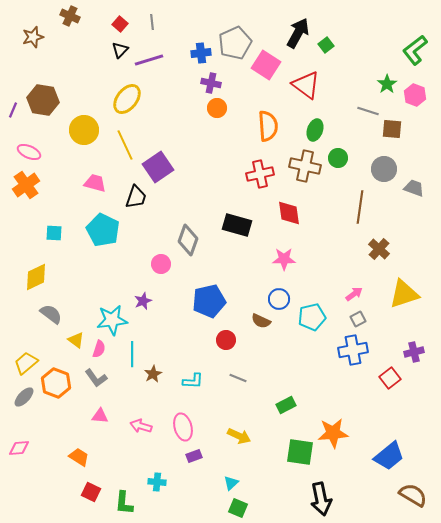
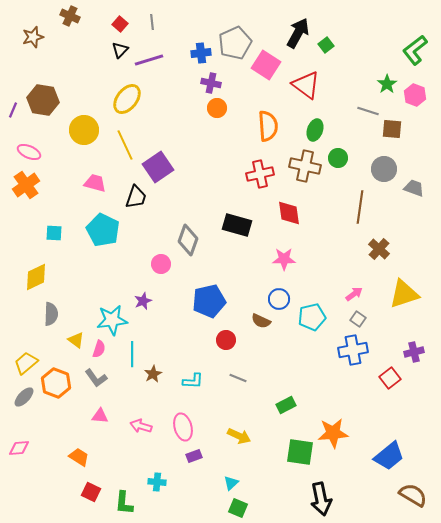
gray semicircle at (51, 314): rotated 55 degrees clockwise
gray square at (358, 319): rotated 28 degrees counterclockwise
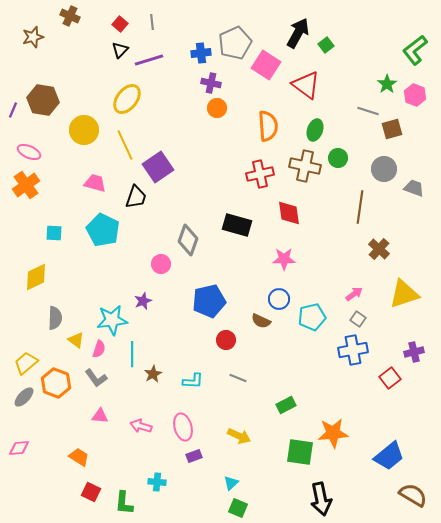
brown square at (392, 129): rotated 20 degrees counterclockwise
gray semicircle at (51, 314): moved 4 px right, 4 px down
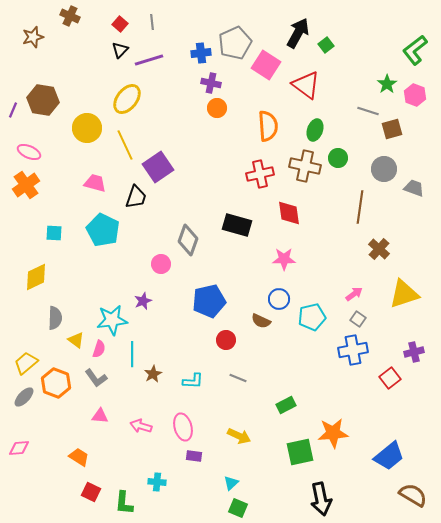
yellow circle at (84, 130): moved 3 px right, 2 px up
green square at (300, 452): rotated 20 degrees counterclockwise
purple rectangle at (194, 456): rotated 28 degrees clockwise
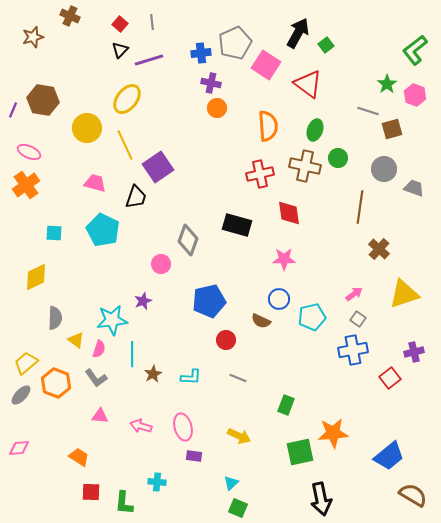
red triangle at (306, 85): moved 2 px right, 1 px up
cyan L-shape at (193, 381): moved 2 px left, 4 px up
gray ellipse at (24, 397): moved 3 px left, 2 px up
green rectangle at (286, 405): rotated 42 degrees counterclockwise
red square at (91, 492): rotated 24 degrees counterclockwise
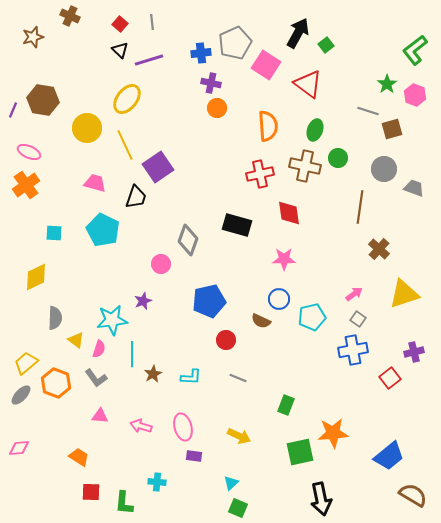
black triangle at (120, 50): rotated 30 degrees counterclockwise
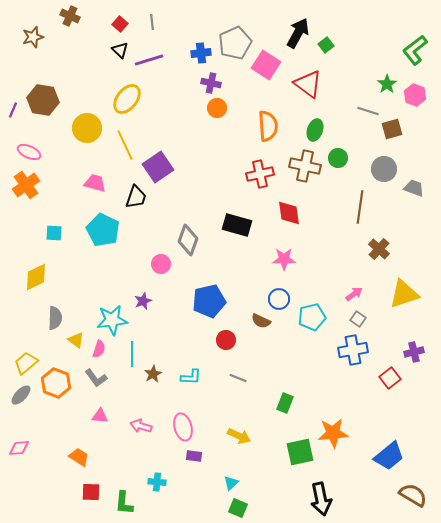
green rectangle at (286, 405): moved 1 px left, 2 px up
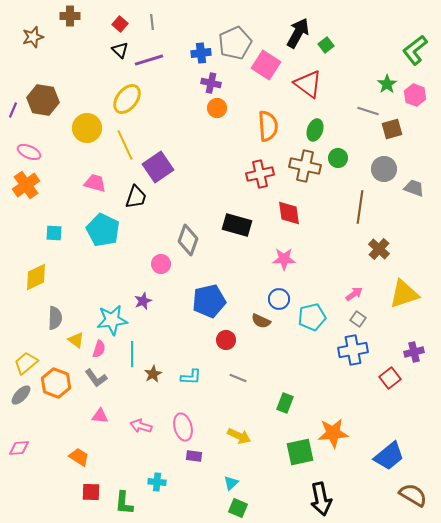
brown cross at (70, 16): rotated 24 degrees counterclockwise
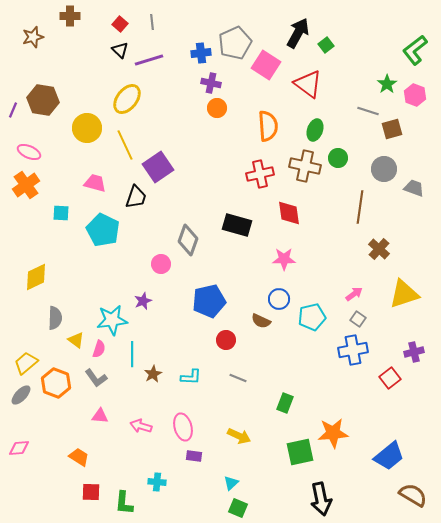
cyan square at (54, 233): moved 7 px right, 20 px up
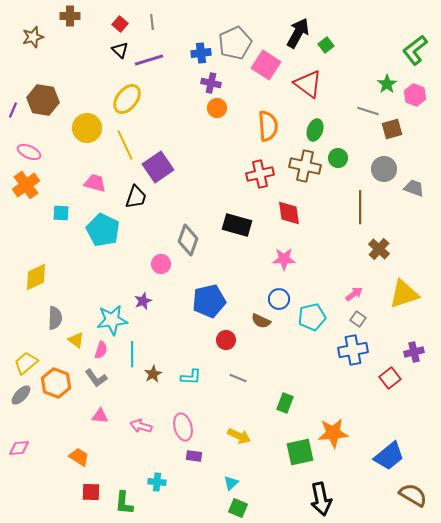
brown line at (360, 207): rotated 8 degrees counterclockwise
pink semicircle at (99, 349): moved 2 px right, 1 px down
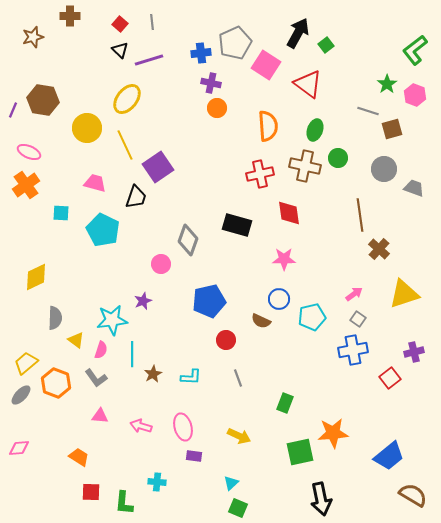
brown line at (360, 207): moved 8 px down; rotated 8 degrees counterclockwise
gray line at (238, 378): rotated 48 degrees clockwise
